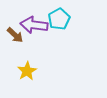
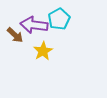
yellow star: moved 16 px right, 20 px up
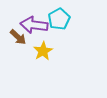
brown arrow: moved 3 px right, 2 px down
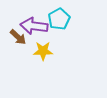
purple arrow: moved 1 px down
yellow star: rotated 30 degrees clockwise
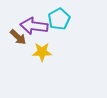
yellow star: moved 1 px left, 1 px down
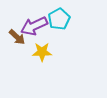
purple arrow: rotated 32 degrees counterclockwise
brown arrow: moved 1 px left
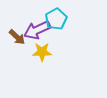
cyan pentagon: moved 3 px left
purple arrow: moved 3 px right, 4 px down
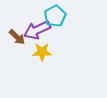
cyan pentagon: moved 1 px left, 3 px up
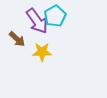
purple arrow: moved 9 px up; rotated 100 degrees counterclockwise
brown arrow: moved 2 px down
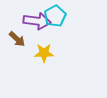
purple arrow: rotated 48 degrees counterclockwise
yellow star: moved 2 px right, 1 px down
